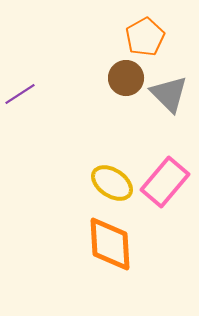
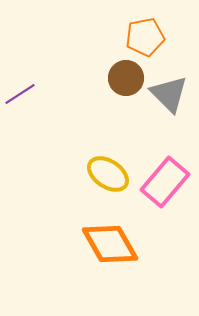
orange pentagon: rotated 18 degrees clockwise
yellow ellipse: moved 4 px left, 9 px up
orange diamond: rotated 26 degrees counterclockwise
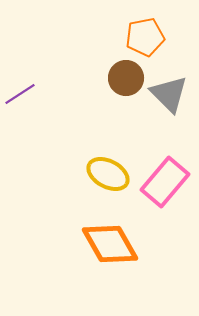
yellow ellipse: rotated 6 degrees counterclockwise
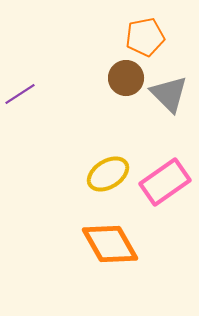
yellow ellipse: rotated 60 degrees counterclockwise
pink rectangle: rotated 15 degrees clockwise
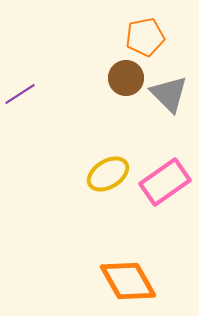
orange diamond: moved 18 px right, 37 px down
